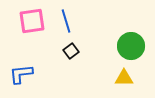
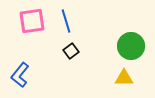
blue L-shape: moved 1 px left, 1 px down; rotated 45 degrees counterclockwise
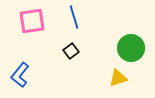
blue line: moved 8 px right, 4 px up
green circle: moved 2 px down
yellow triangle: moved 6 px left; rotated 18 degrees counterclockwise
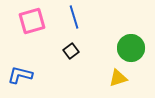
pink square: rotated 8 degrees counterclockwise
blue L-shape: rotated 65 degrees clockwise
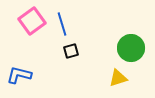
blue line: moved 12 px left, 7 px down
pink square: rotated 20 degrees counterclockwise
black square: rotated 21 degrees clockwise
blue L-shape: moved 1 px left
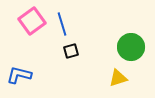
green circle: moved 1 px up
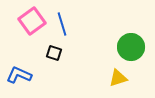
black square: moved 17 px left, 2 px down; rotated 35 degrees clockwise
blue L-shape: rotated 10 degrees clockwise
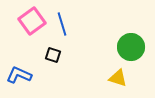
black square: moved 1 px left, 2 px down
yellow triangle: rotated 36 degrees clockwise
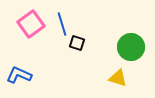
pink square: moved 1 px left, 3 px down
black square: moved 24 px right, 12 px up
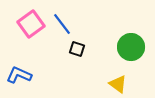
blue line: rotated 20 degrees counterclockwise
black square: moved 6 px down
yellow triangle: moved 6 px down; rotated 18 degrees clockwise
